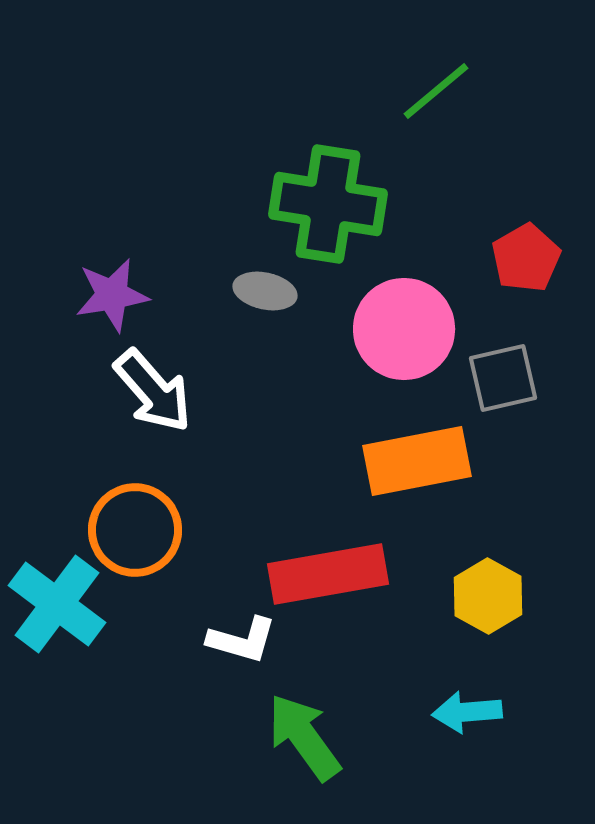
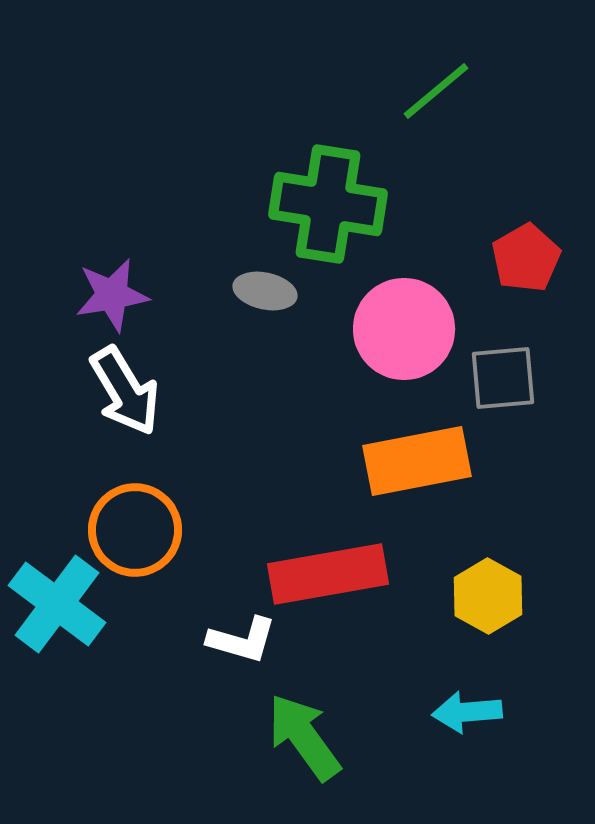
gray square: rotated 8 degrees clockwise
white arrow: moved 28 px left; rotated 10 degrees clockwise
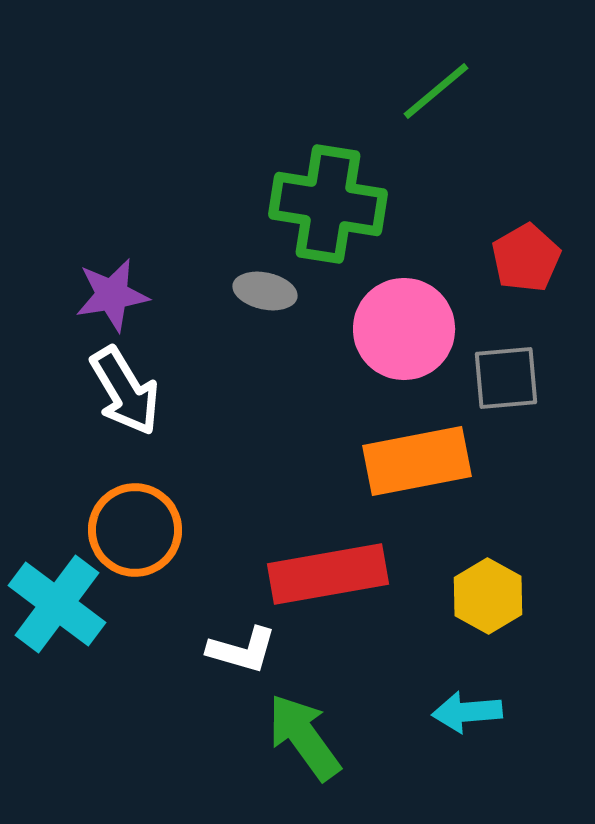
gray square: moved 3 px right
white L-shape: moved 10 px down
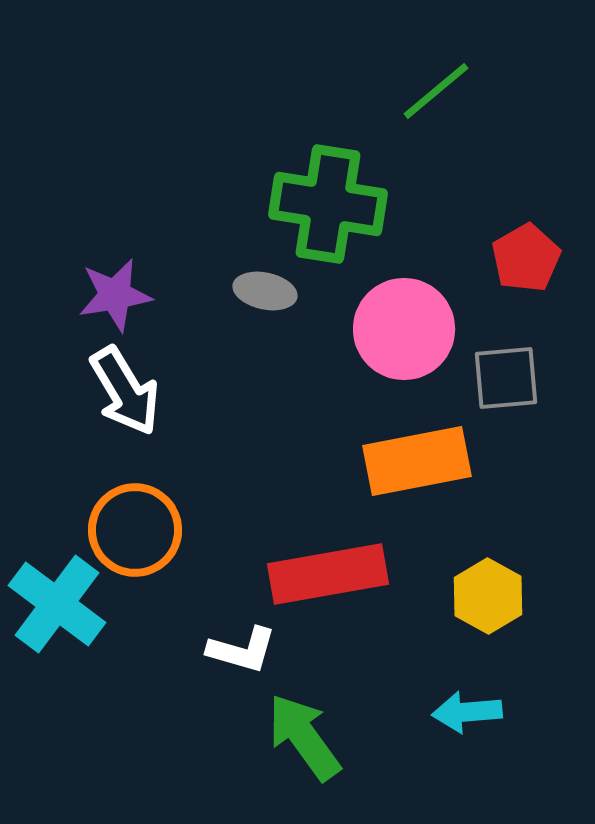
purple star: moved 3 px right
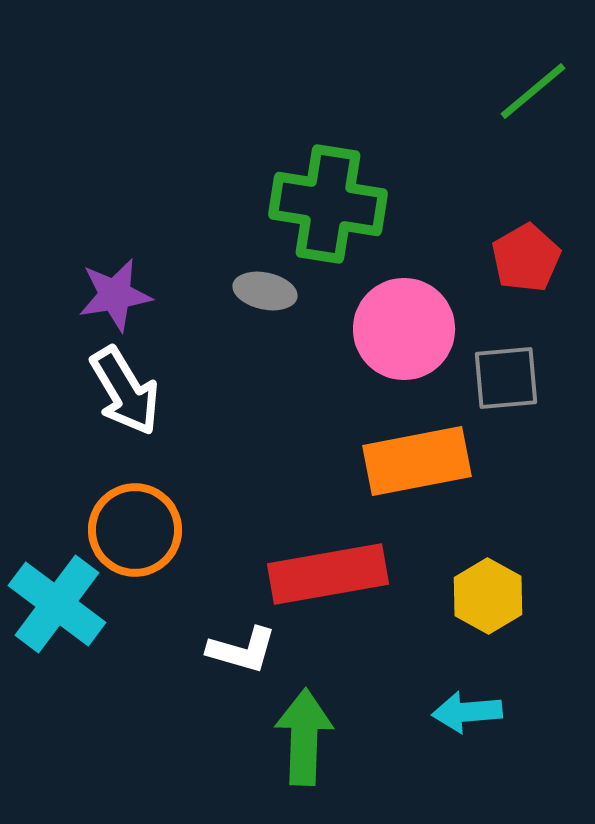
green line: moved 97 px right
green arrow: rotated 38 degrees clockwise
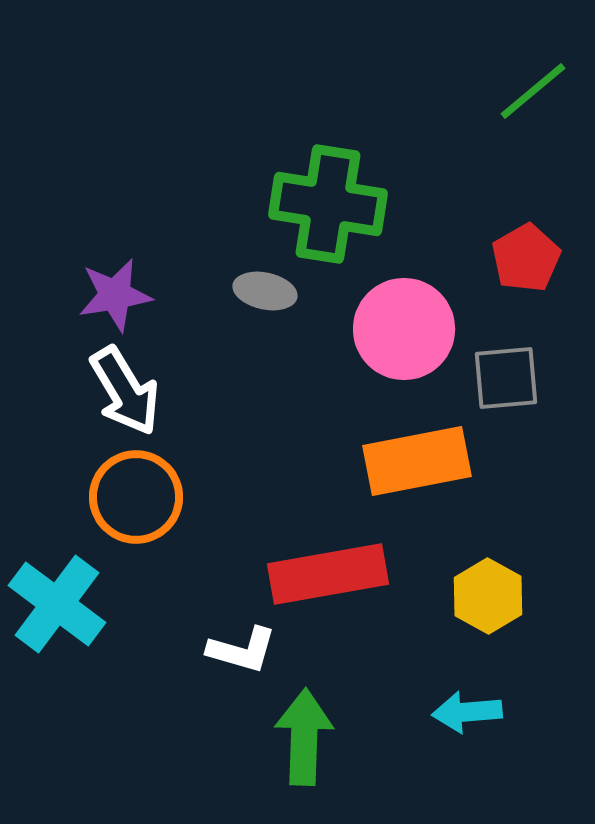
orange circle: moved 1 px right, 33 px up
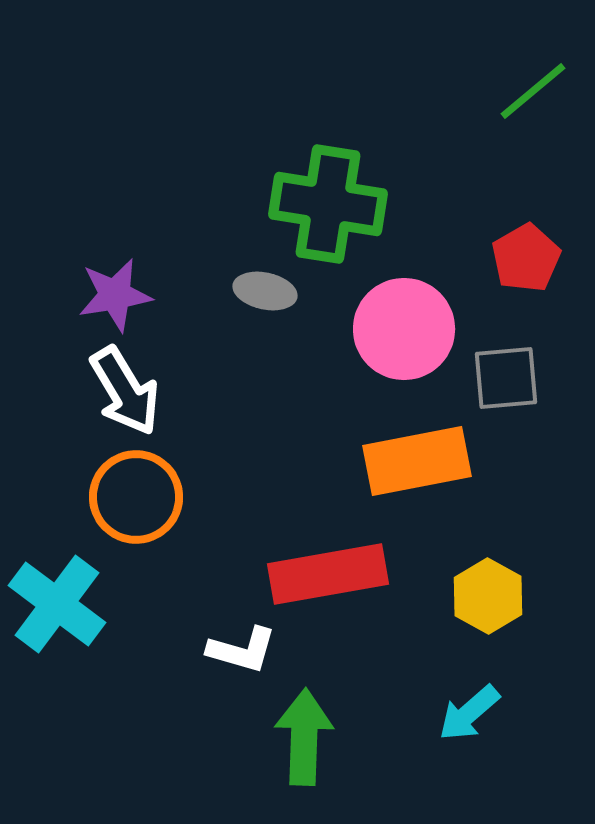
cyan arrow: moved 2 px right, 1 px down; rotated 36 degrees counterclockwise
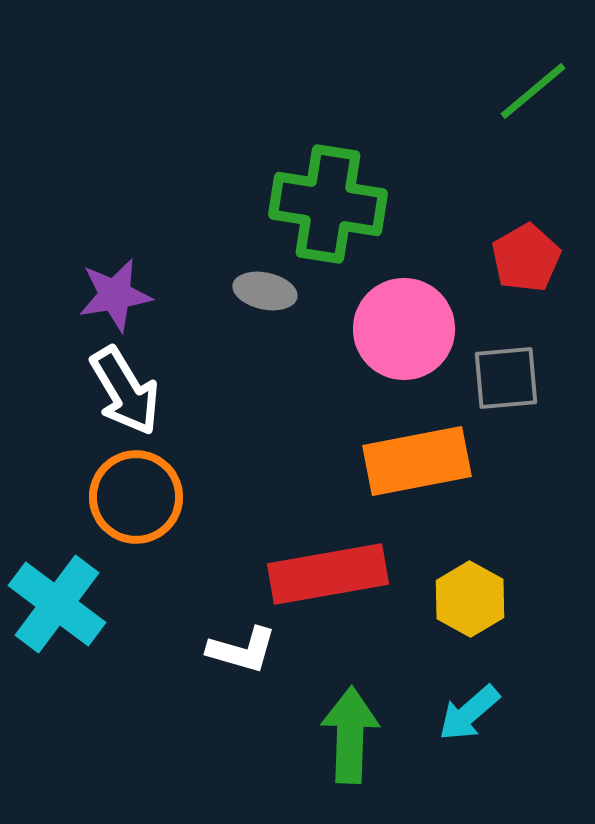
yellow hexagon: moved 18 px left, 3 px down
green arrow: moved 46 px right, 2 px up
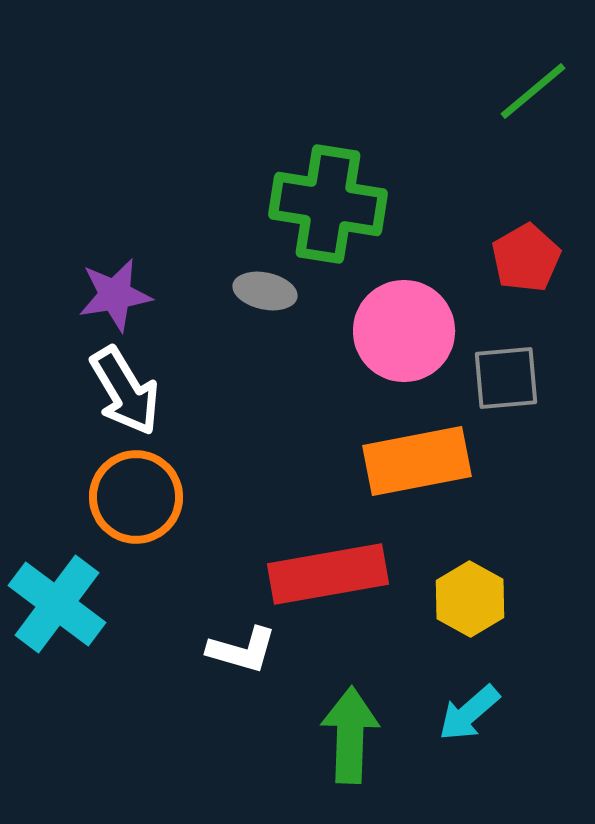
pink circle: moved 2 px down
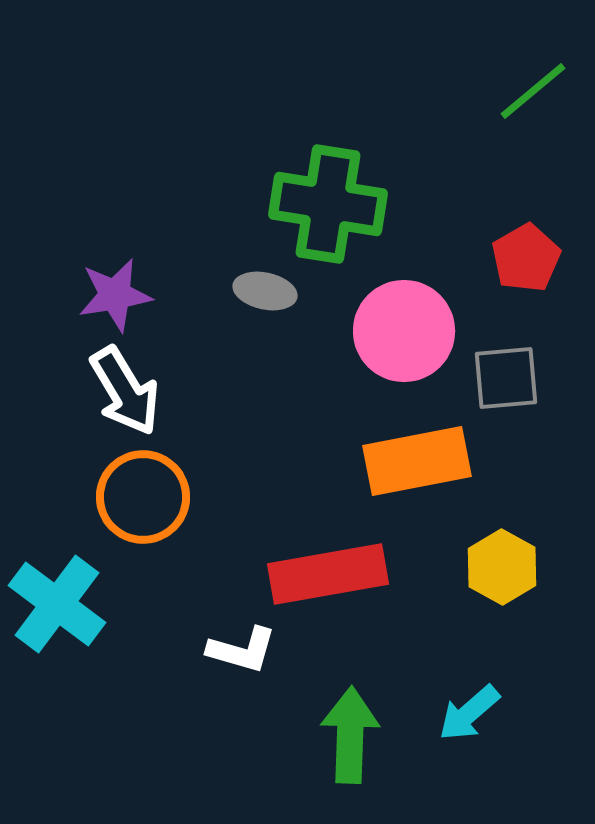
orange circle: moved 7 px right
yellow hexagon: moved 32 px right, 32 px up
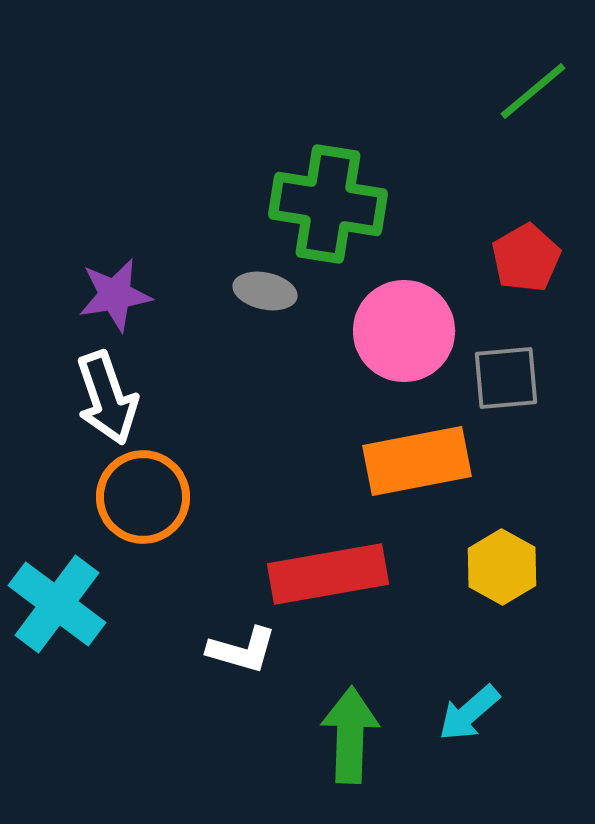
white arrow: moved 18 px left, 7 px down; rotated 12 degrees clockwise
